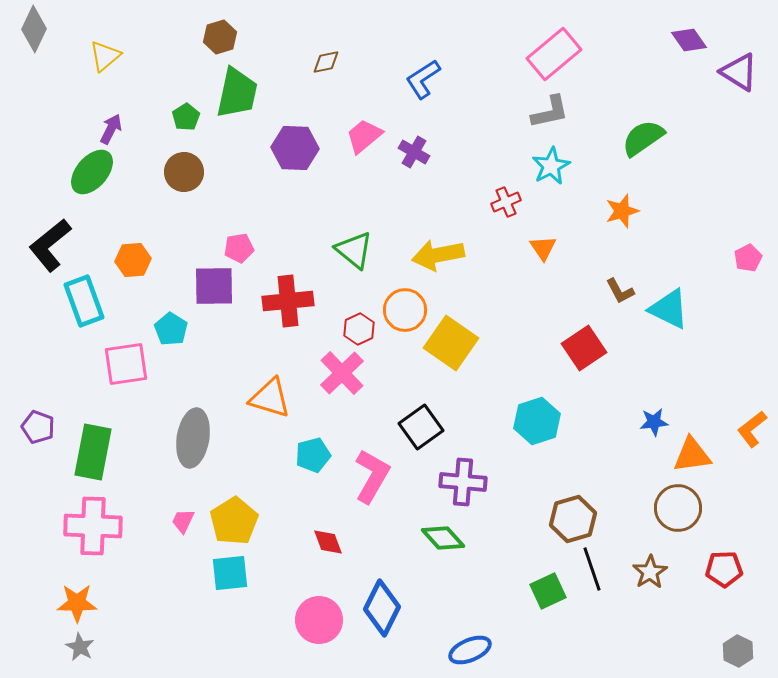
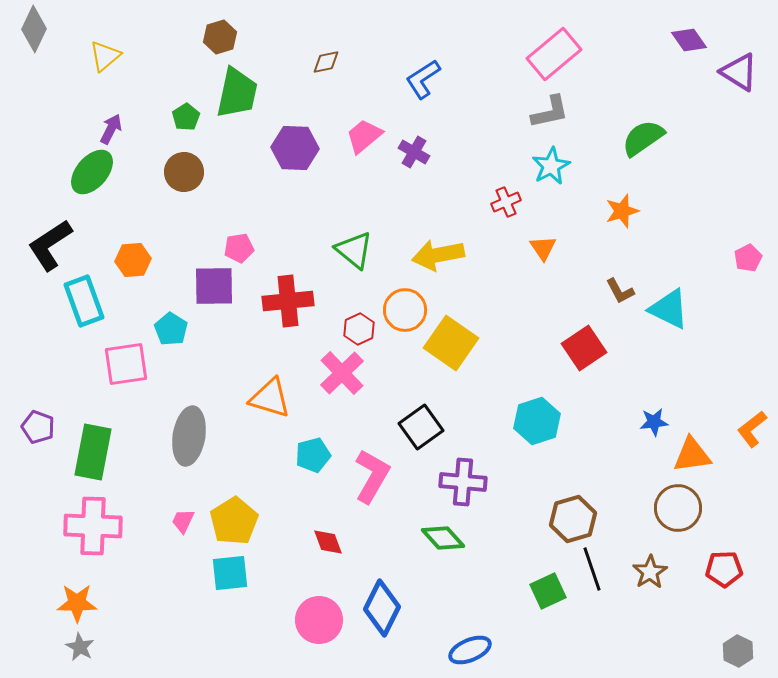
black L-shape at (50, 245): rotated 6 degrees clockwise
gray ellipse at (193, 438): moved 4 px left, 2 px up
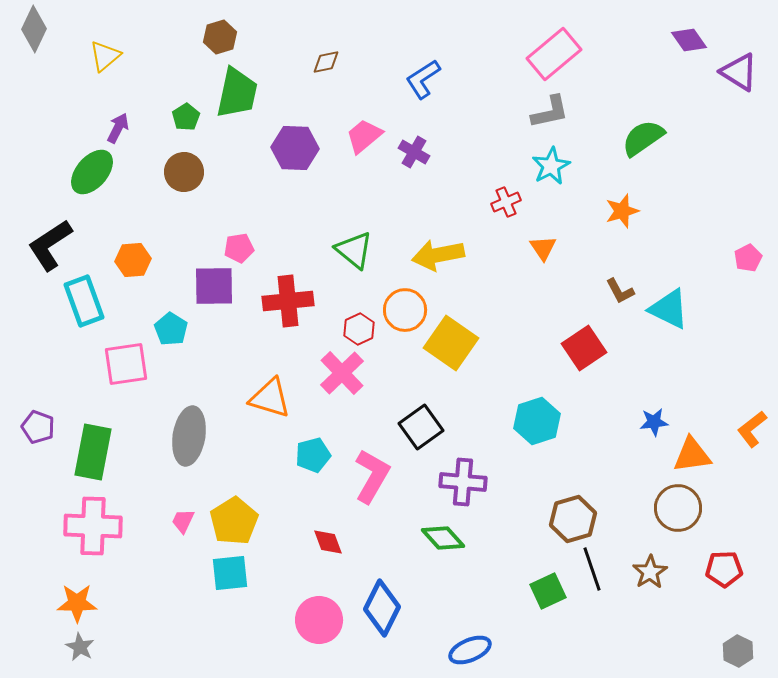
purple arrow at (111, 129): moved 7 px right, 1 px up
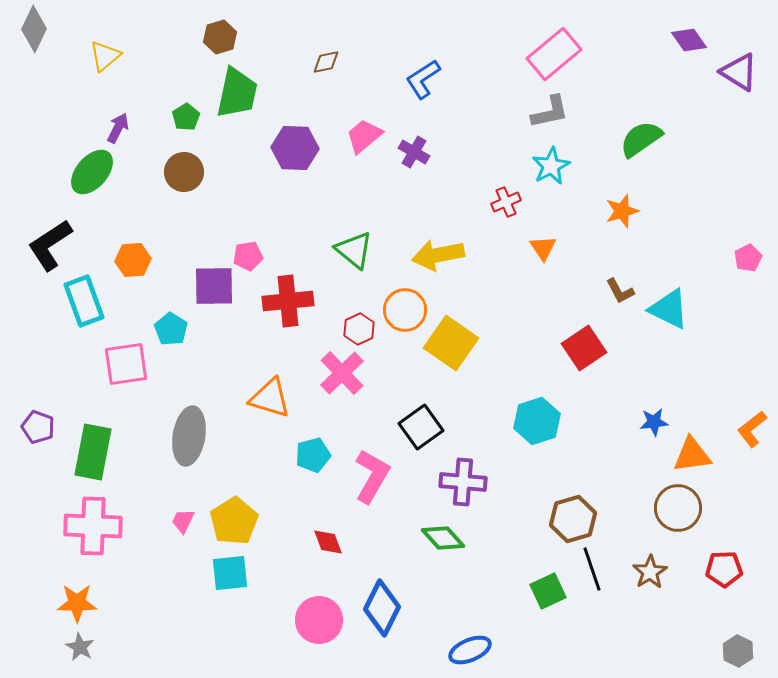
green semicircle at (643, 138): moved 2 px left, 1 px down
pink pentagon at (239, 248): moved 9 px right, 8 px down
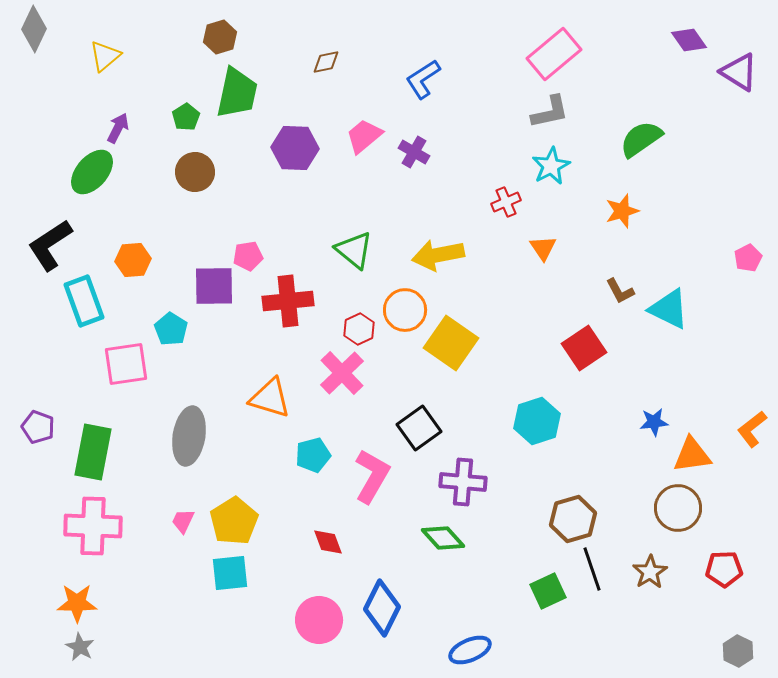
brown circle at (184, 172): moved 11 px right
black square at (421, 427): moved 2 px left, 1 px down
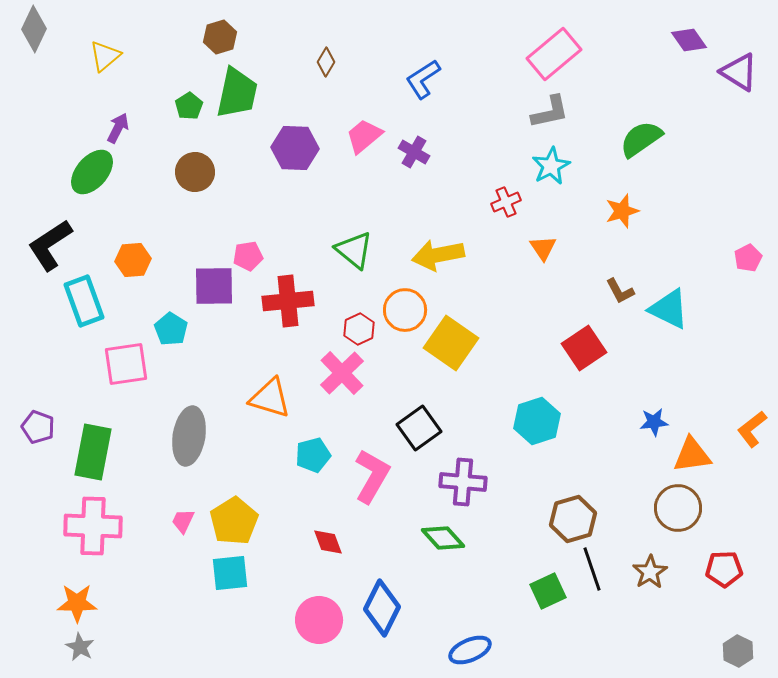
brown diamond at (326, 62): rotated 48 degrees counterclockwise
green pentagon at (186, 117): moved 3 px right, 11 px up
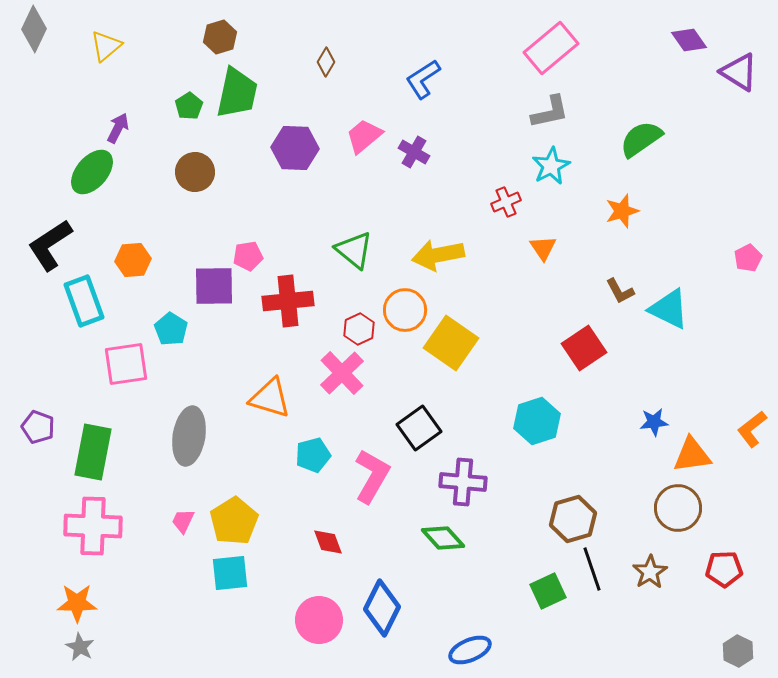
pink rectangle at (554, 54): moved 3 px left, 6 px up
yellow triangle at (105, 56): moved 1 px right, 10 px up
